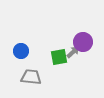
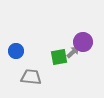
blue circle: moved 5 px left
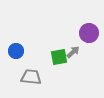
purple circle: moved 6 px right, 9 px up
